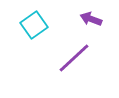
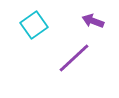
purple arrow: moved 2 px right, 2 px down
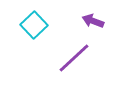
cyan square: rotated 8 degrees counterclockwise
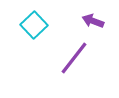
purple line: rotated 9 degrees counterclockwise
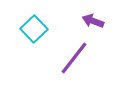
cyan square: moved 4 px down
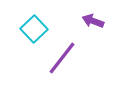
purple line: moved 12 px left
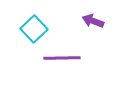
purple line: rotated 51 degrees clockwise
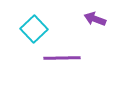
purple arrow: moved 2 px right, 2 px up
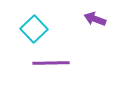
purple line: moved 11 px left, 5 px down
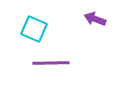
cyan square: rotated 24 degrees counterclockwise
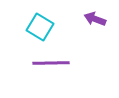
cyan square: moved 6 px right, 2 px up; rotated 8 degrees clockwise
